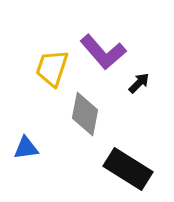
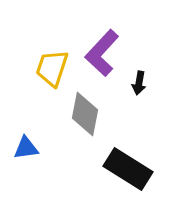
purple L-shape: moved 1 px left, 1 px down; rotated 84 degrees clockwise
black arrow: rotated 145 degrees clockwise
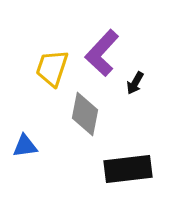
black arrow: moved 4 px left; rotated 20 degrees clockwise
blue triangle: moved 1 px left, 2 px up
black rectangle: rotated 39 degrees counterclockwise
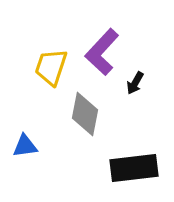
purple L-shape: moved 1 px up
yellow trapezoid: moved 1 px left, 1 px up
black rectangle: moved 6 px right, 1 px up
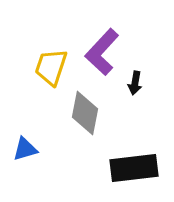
black arrow: rotated 20 degrees counterclockwise
gray diamond: moved 1 px up
blue triangle: moved 3 px down; rotated 8 degrees counterclockwise
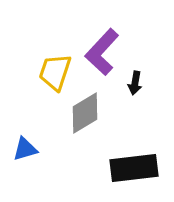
yellow trapezoid: moved 4 px right, 5 px down
gray diamond: rotated 48 degrees clockwise
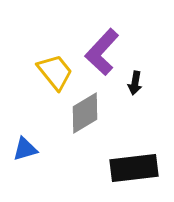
yellow trapezoid: rotated 123 degrees clockwise
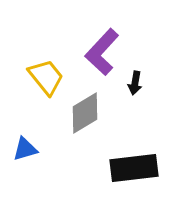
yellow trapezoid: moved 9 px left, 5 px down
